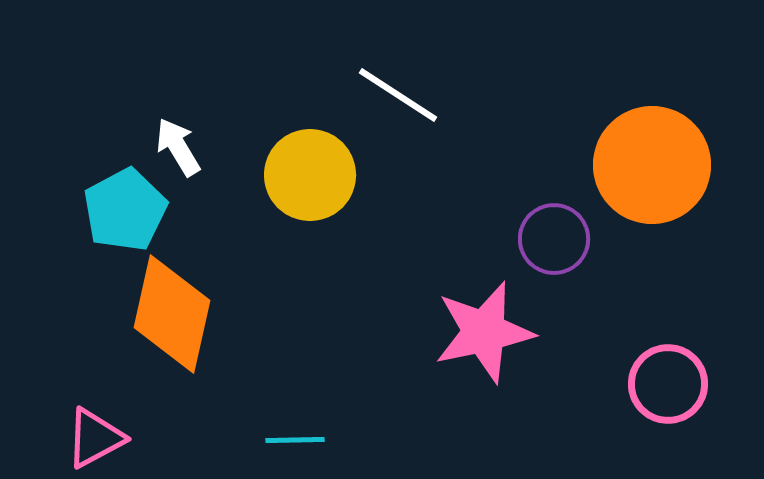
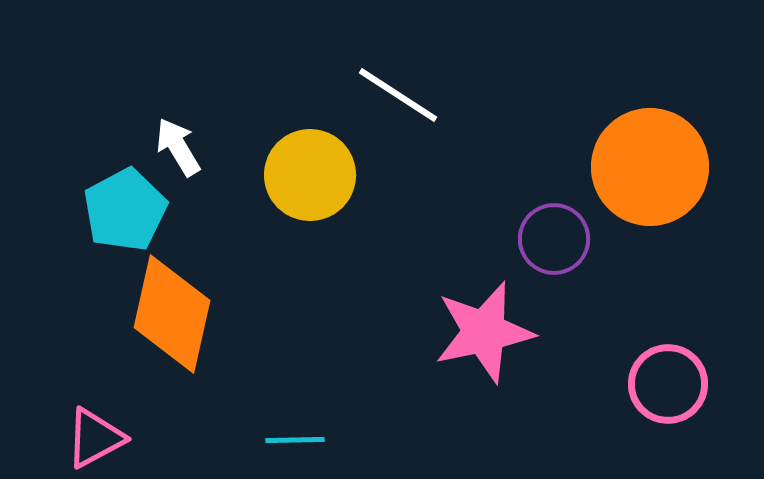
orange circle: moved 2 px left, 2 px down
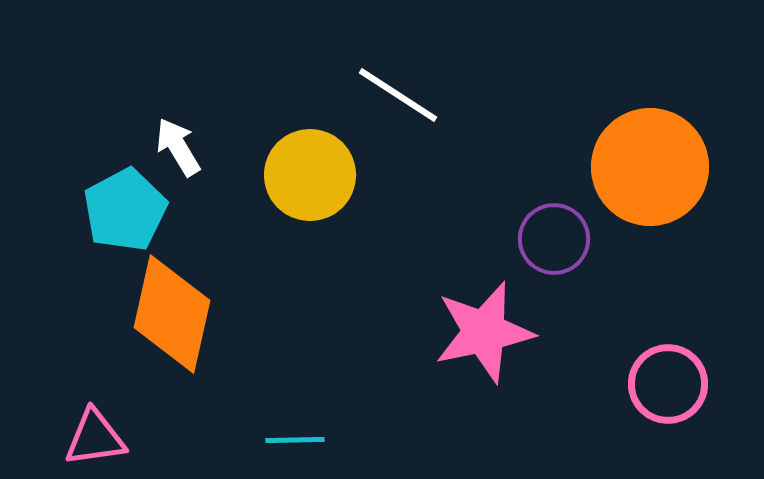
pink triangle: rotated 20 degrees clockwise
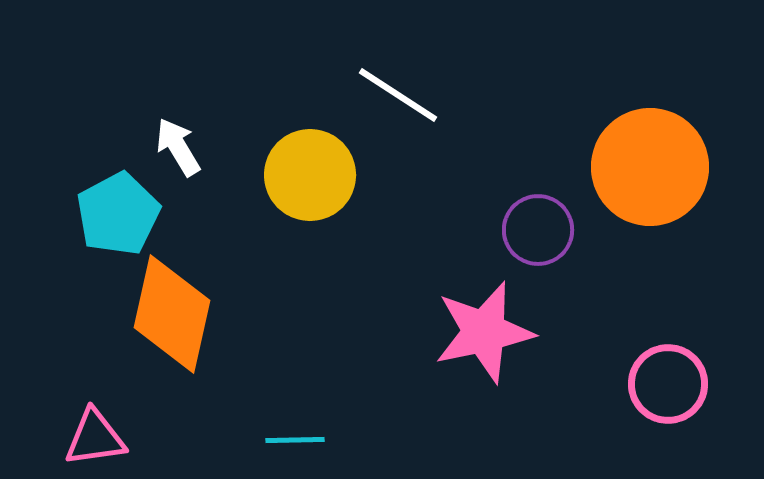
cyan pentagon: moved 7 px left, 4 px down
purple circle: moved 16 px left, 9 px up
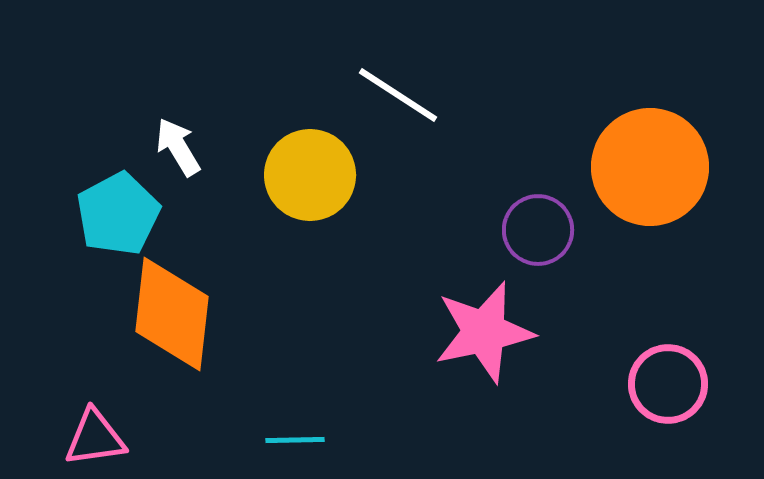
orange diamond: rotated 6 degrees counterclockwise
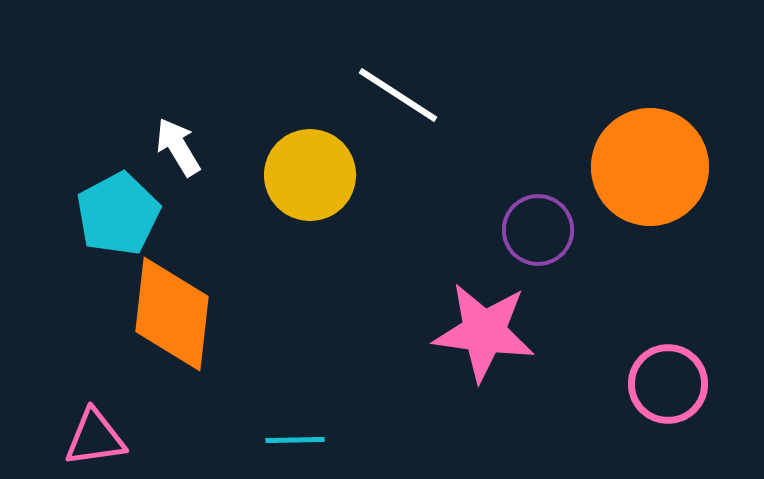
pink star: rotated 20 degrees clockwise
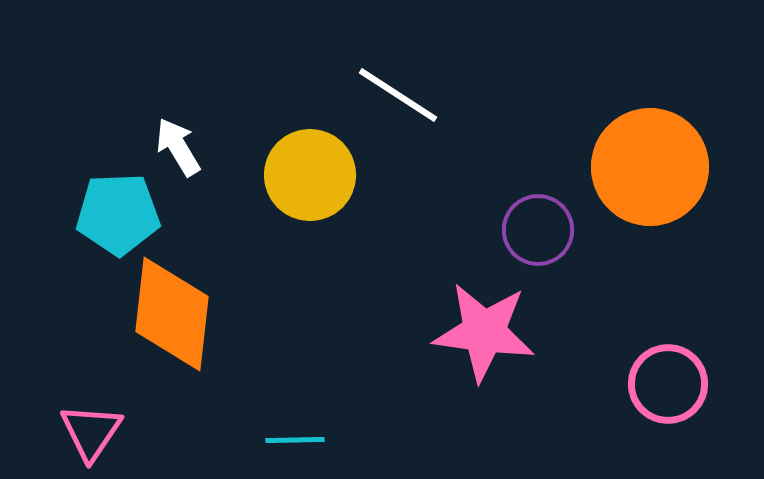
cyan pentagon: rotated 26 degrees clockwise
pink triangle: moved 4 px left, 6 px up; rotated 48 degrees counterclockwise
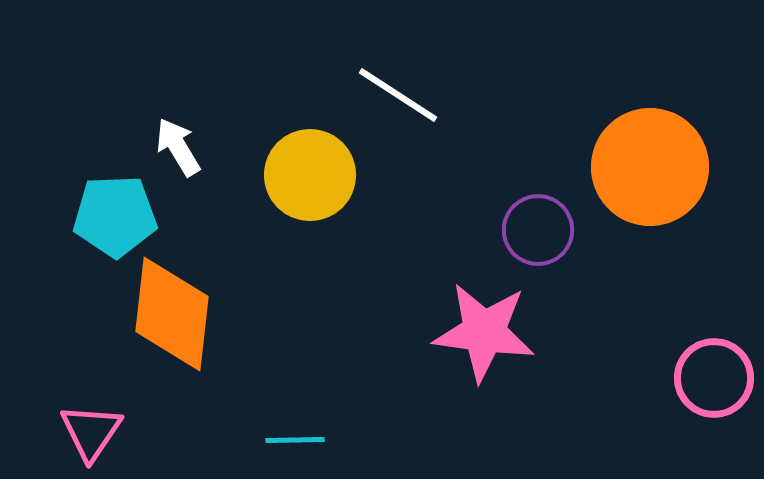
cyan pentagon: moved 3 px left, 2 px down
pink circle: moved 46 px right, 6 px up
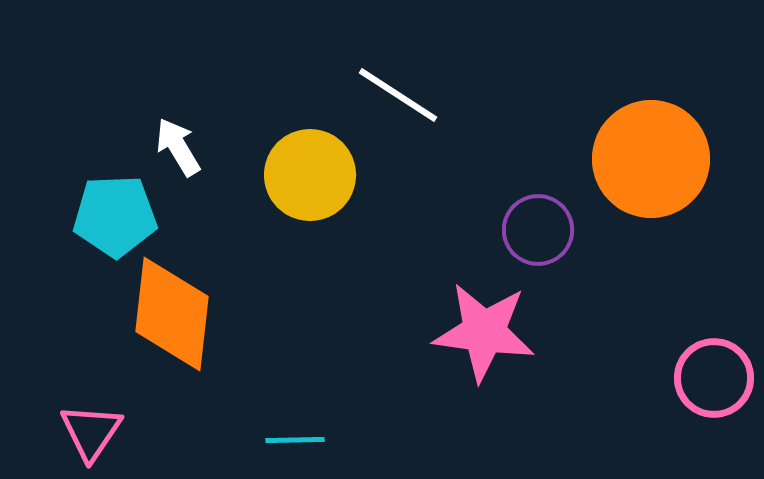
orange circle: moved 1 px right, 8 px up
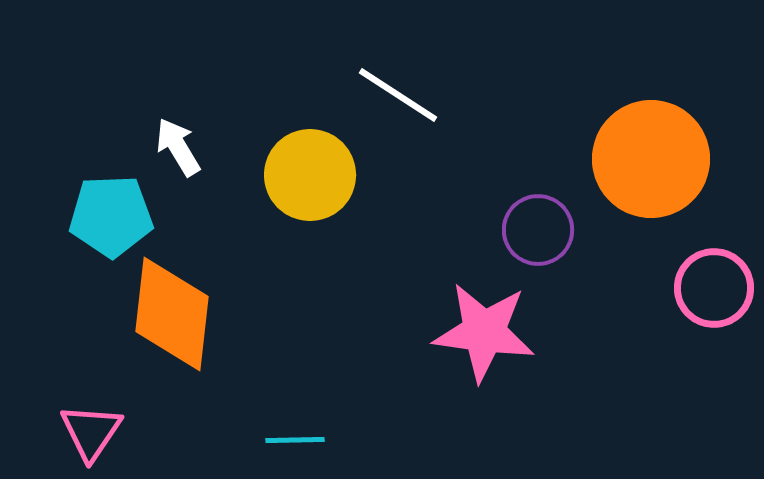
cyan pentagon: moved 4 px left
pink circle: moved 90 px up
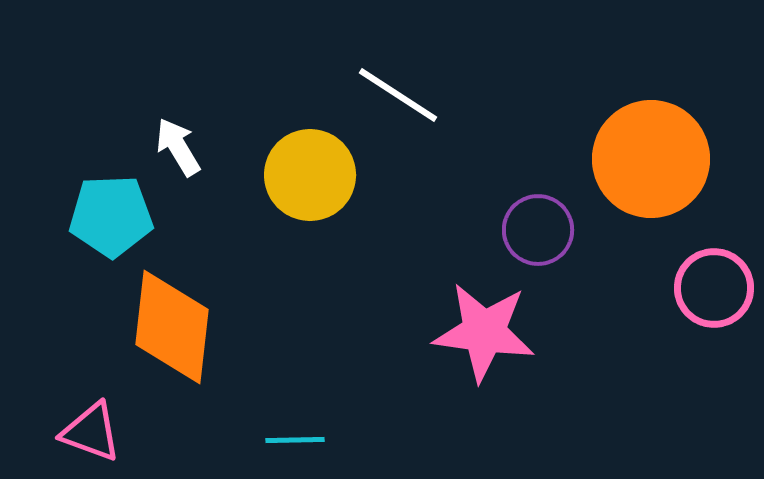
orange diamond: moved 13 px down
pink triangle: rotated 44 degrees counterclockwise
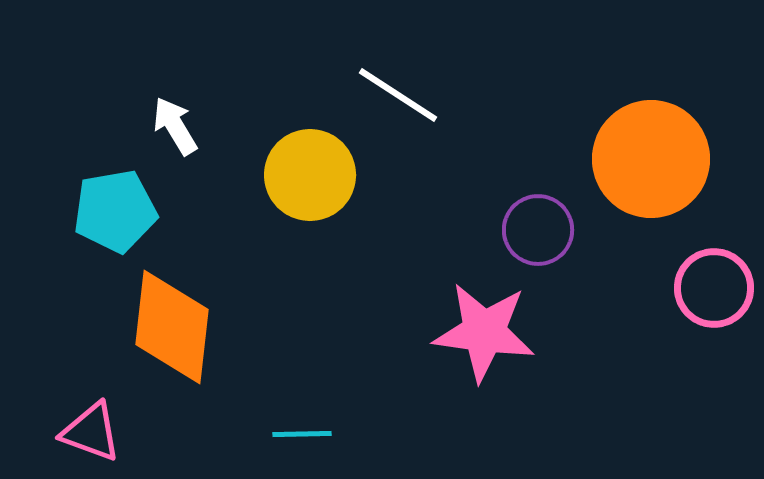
white arrow: moved 3 px left, 21 px up
cyan pentagon: moved 4 px right, 5 px up; rotated 8 degrees counterclockwise
cyan line: moved 7 px right, 6 px up
